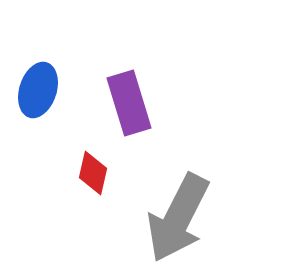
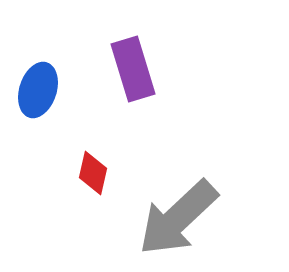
purple rectangle: moved 4 px right, 34 px up
gray arrow: rotated 20 degrees clockwise
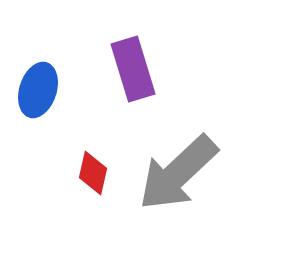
gray arrow: moved 45 px up
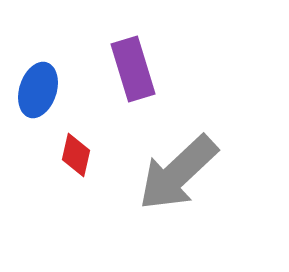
red diamond: moved 17 px left, 18 px up
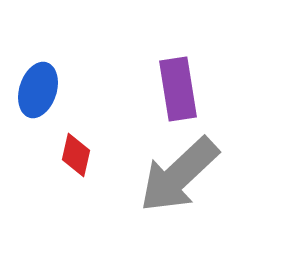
purple rectangle: moved 45 px right, 20 px down; rotated 8 degrees clockwise
gray arrow: moved 1 px right, 2 px down
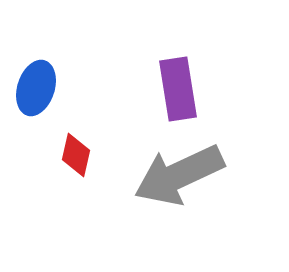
blue ellipse: moved 2 px left, 2 px up
gray arrow: rotated 18 degrees clockwise
